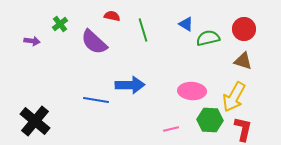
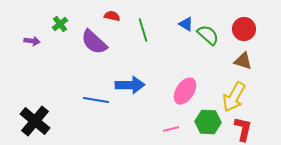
green semicircle: moved 3 px up; rotated 55 degrees clockwise
pink ellipse: moved 7 px left; rotated 60 degrees counterclockwise
green hexagon: moved 2 px left, 2 px down
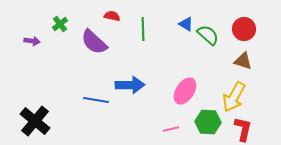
green line: moved 1 px up; rotated 15 degrees clockwise
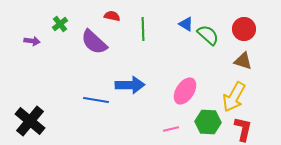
black cross: moved 5 px left
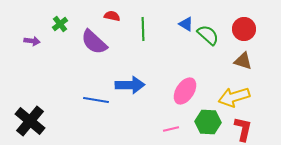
yellow arrow: rotated 44 degrees clockwise
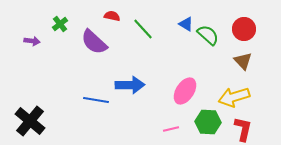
green line: rotated 40 degrees counterclockwise
brown triangle: rotated 30 degrees clockwise
